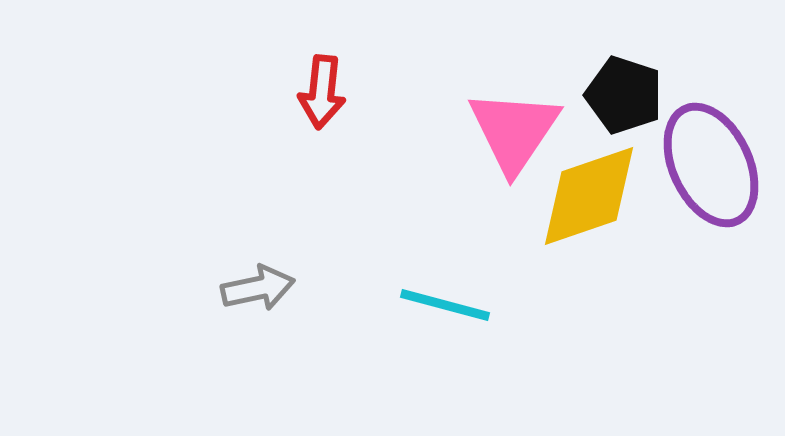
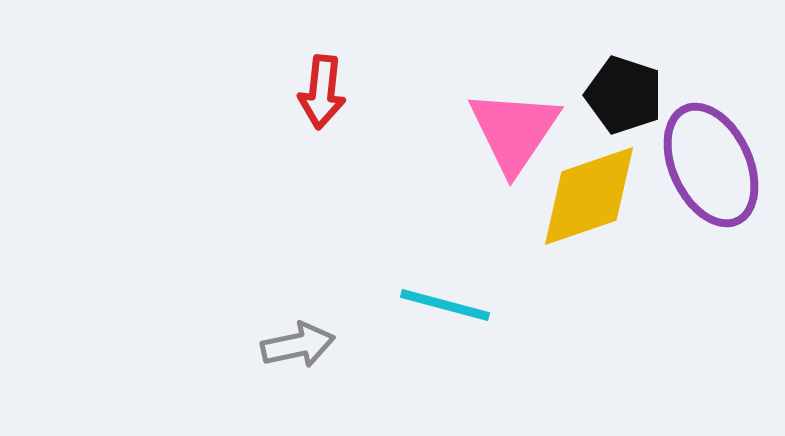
gray arrow: moved 40 px right, 57 px down
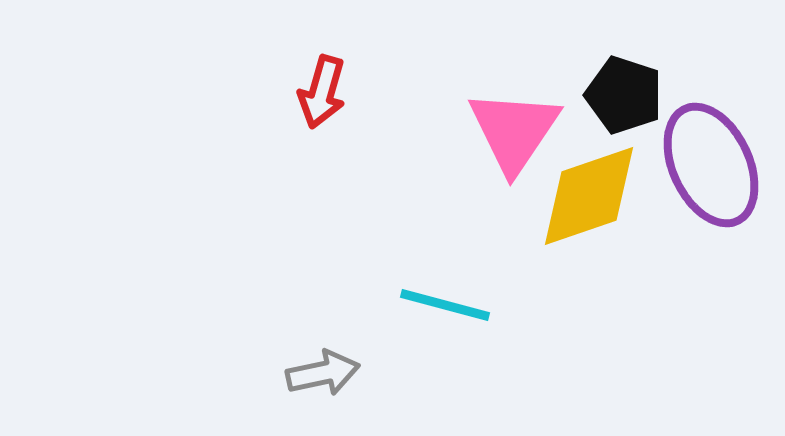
red arrow: rotated 10 degrees clockwise
gray arrow: moved 25 px right, 28 px down
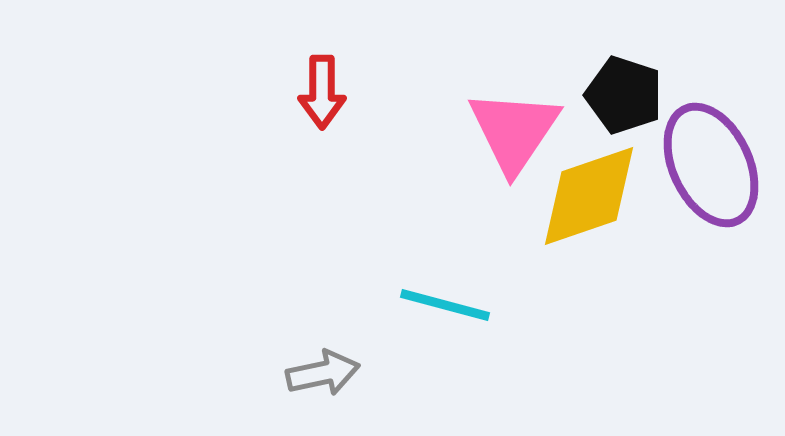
red arrow: rotated 16 degrees counterclockwise
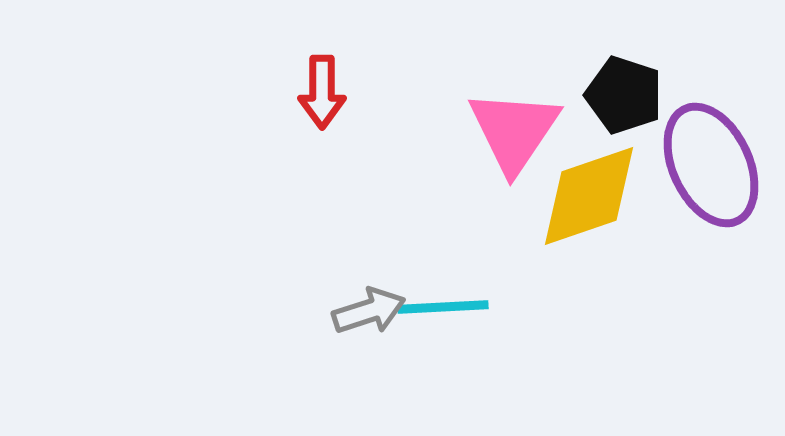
cyan line: moved 2 px left, 2 px down; rotated 18 degrees counterclockwise
gray arrow: moved 46 px right, 62 px up; rotated 6 degrees counterclockwise
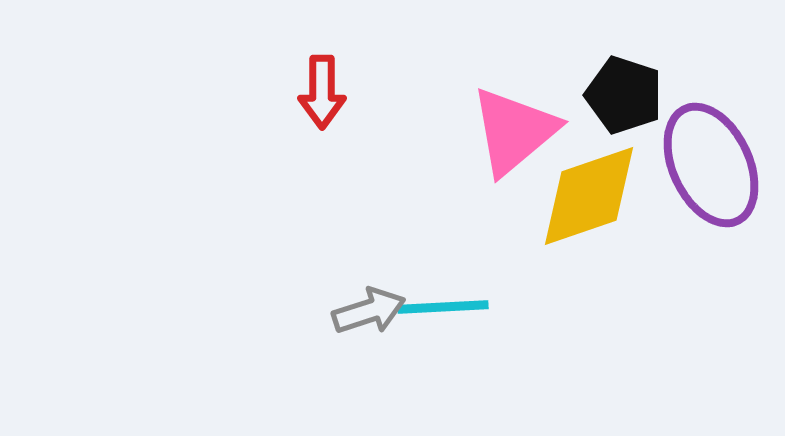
pink triangle: rotated 16 degrees clockwise
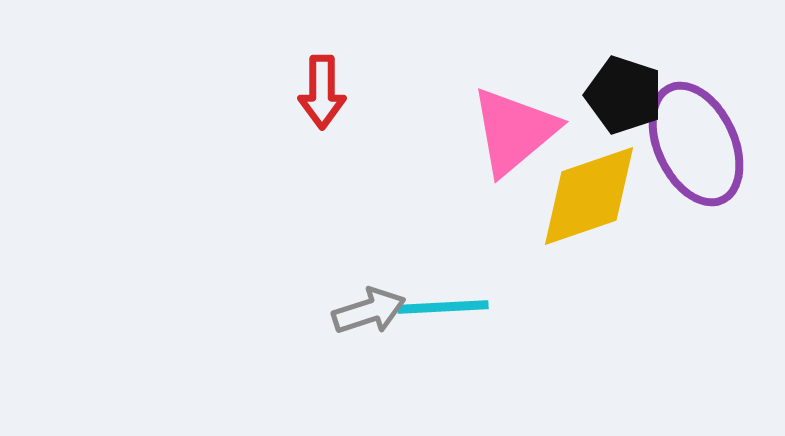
purple ellipse: moved 15 px left, 21 px up
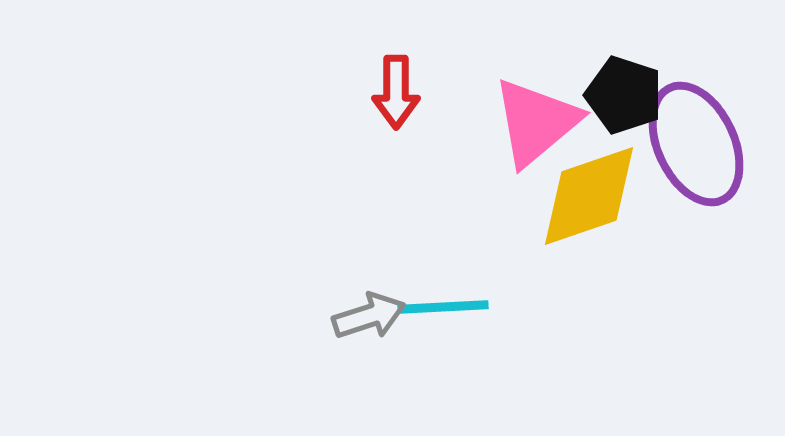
red arrow: moved 74 px right
pink triangle: moved 22 px right, 9 px up
gray arrow: moved 5 px down
